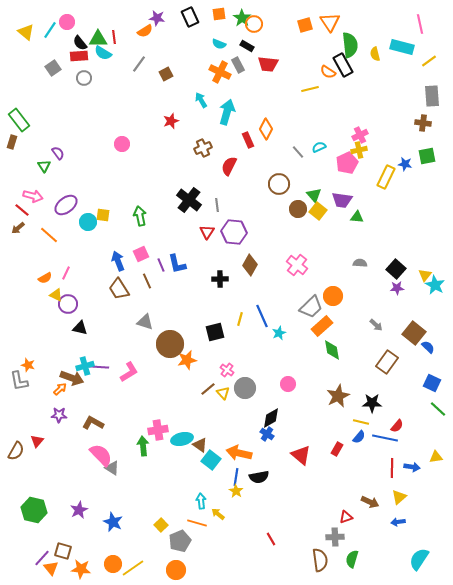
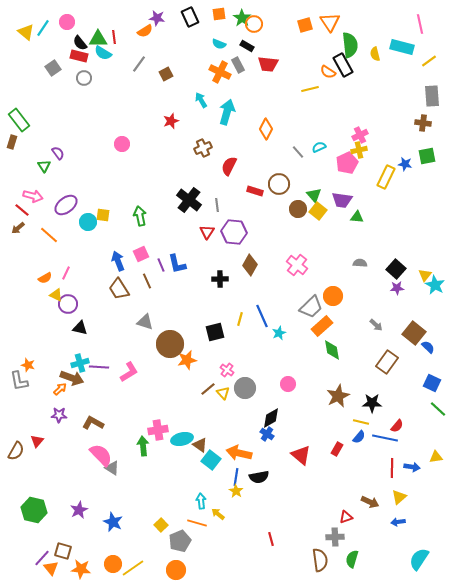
cyan line at (50, 30): moved 7 px left, 2 px up
red rectangle at (79, 56): rotated 18 degrees clockwise
red rectangle at (248, 140): moved 7 px right, 51 px down; rotated 49 degrees counterclockwise
cyan cross at (85, 366): moved 5 px left, 3 px up
red line at (271, 539): rotated 16 degrees clockwise
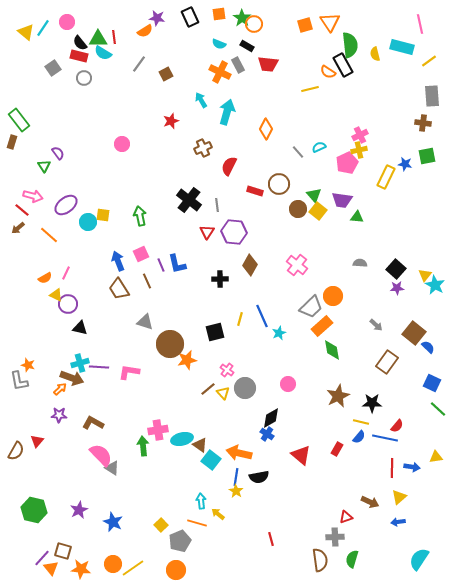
pink L-shape at (129, 372): rotated 140 degrees counterclockwise
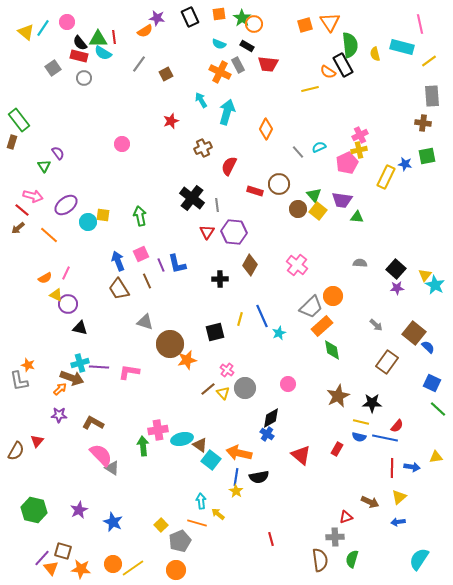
black cross at (189, 200): moved 3 px right, 2 px up
blue semicircle at (359, 437): rotated 64 degrees clockwise
